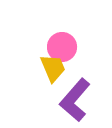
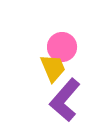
purple L-shape: moved 10 px left
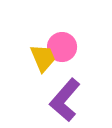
yellow trapezoid: moved 10 px left, 10 px up
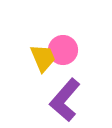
pink circle: moved 1 px right, 3 px down
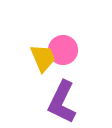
purple L-shape: moved 3 px left, 2 px down; rotated 15 degrees counterclockwise
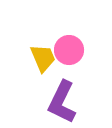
pink circle: moved 6 px right
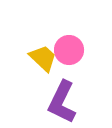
yellow trapezoid: rotated 24 degrees counterclockwise
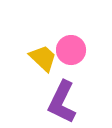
pink circle: moved 2 px right
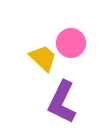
pink circle: moved 7 px up
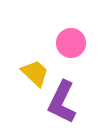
yellow trapezoid: moved 8 px left, 15 px down
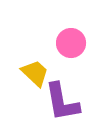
purple L-shape: rotated 36 degrees counterclockwise
